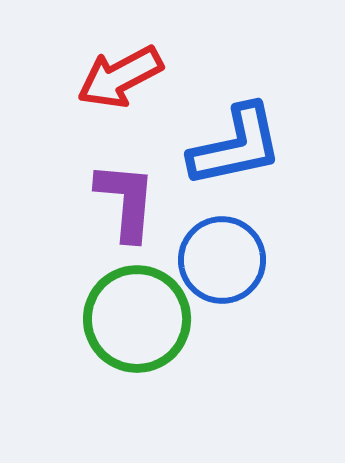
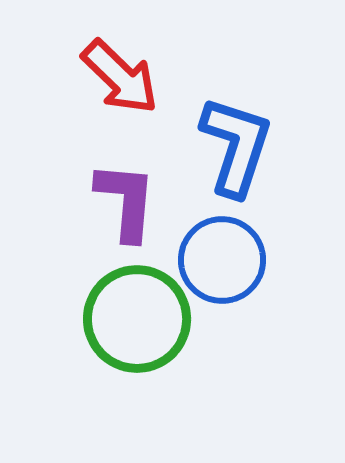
red arrow: rotated 108 degrees counterclockwise
blue L-shape: rotated 60 degrees counterclockwise
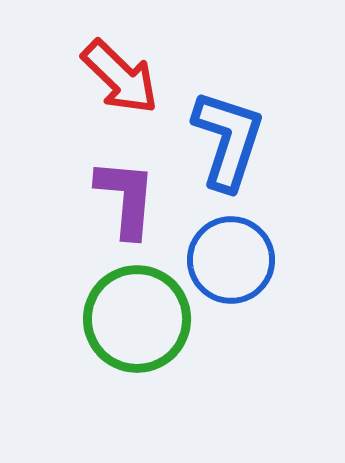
blue L-shape: moved 8 px left, 6 px up
purple L-shape: moved 3 px up
blue circle: moved 9 px right
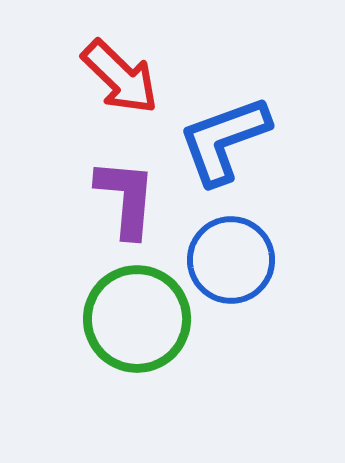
blue L-shape: moved 4 px left; rotated 128 degrees counterclockwise
